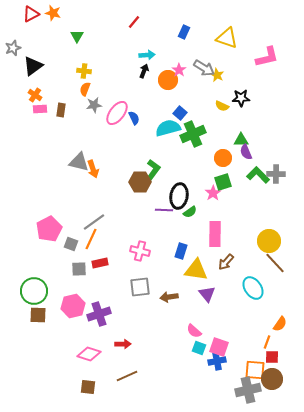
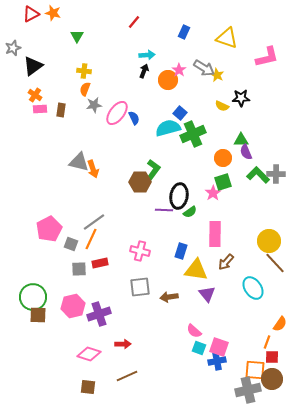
green circle at (34, 291): moved 1 px left, 6 px down
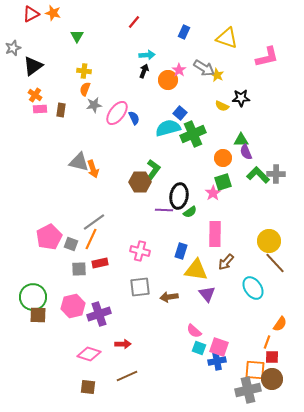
pink pentagon at (49, 229): moved 8 px down
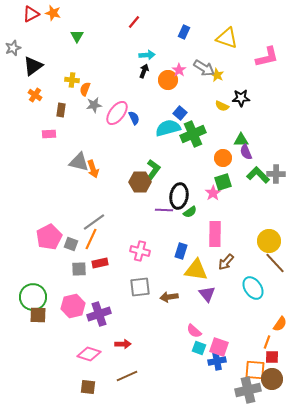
yellow cross at (84, 71): moved 12 px left, 9 px down
pink rectangle at (40, 109): moved 9 px right, 25 px down
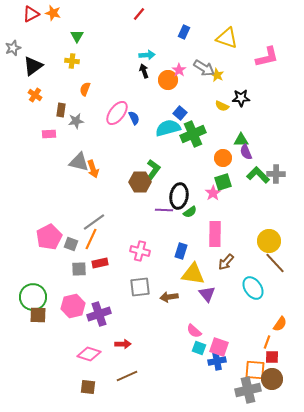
red line at (134, 22): moved 5 px right, 8 px up
black arrow at (144, 71): rotated 40 degrees counterclockwise
yellow cross at (72, 80): moved 19 px up
gray star at (94, 105): moved 18 px left, 16 px down
yellow triangle at (196, 270): moved 3 px left, 4 px down
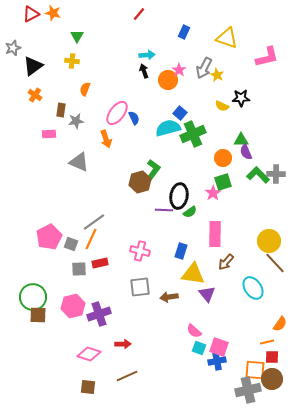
gray arrow at (204, 68): rotated 85 degrees clockwise
gray triangle at (79, 162): rotated 10 degrees clockwise
orange arrow at (93, 169): moved 13 px right, 30 px up
brown hexagon at (140, 182): rotated 15 degrees counterclockwise
orange line at (267, 342): rotated 56 degrees clockwise
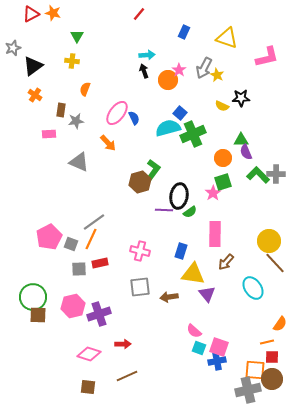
orange arrow at (106, 139): moved 2 px right, 4 px down; rotated 24 degrees counterclockwise
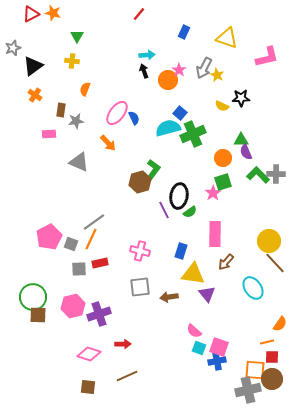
purple line at (164, 210): rotated 60 degrees clockwise
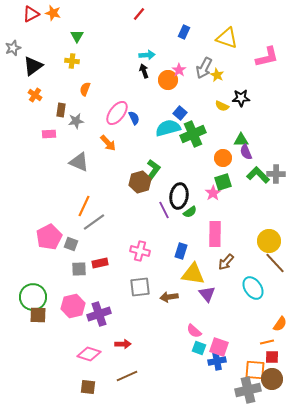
orange line at (91, 239): moved 7 px left, 33 px up
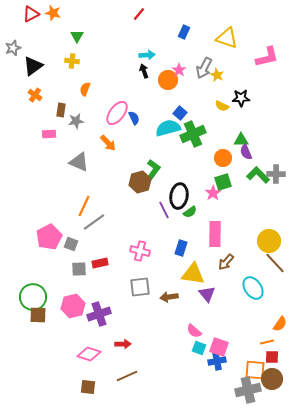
blue rectangle at (181, 251): moved 3 px up
